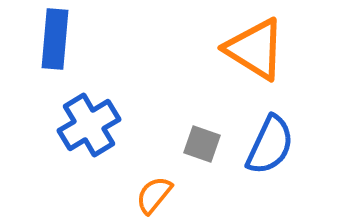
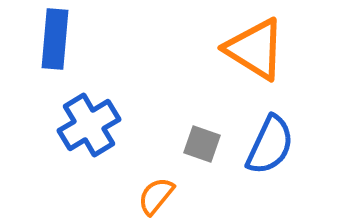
orange semicircle: moved 2 px right, 1 px down
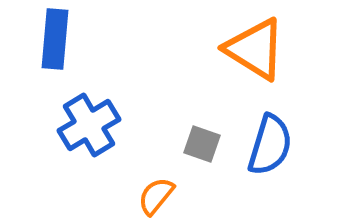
blue semicircle: rotated 8 degrees counterclockwise
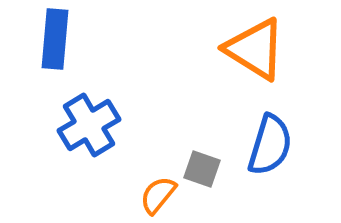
gray square: moved 25 px down
orange semicircle: moved 2 px right, 1 px up
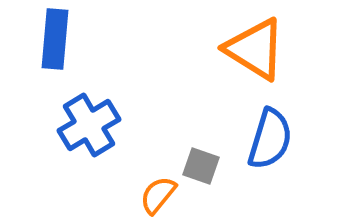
blue semicircle: moved 6 px up
gray square: moved 1 px left, 3 px up
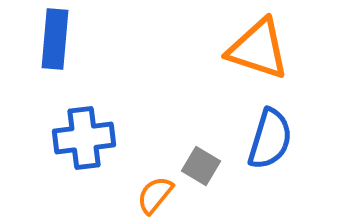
orange triangle: moved 3 px right; rotated 14 degrees counterclockwise
blue cross: moved 5 px left, 13 px down; rotated 24 degrees clockwise
gray square: rotated 12 degrees clockwise
orange semicircle: moved 3 px left
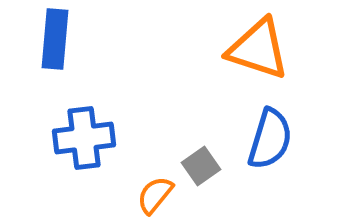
gray square: rotated 24 degrees clockwise
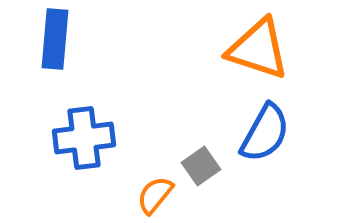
blue semicircle: moved 5 px left, 6 px up; rotated 12 degrees clockwise
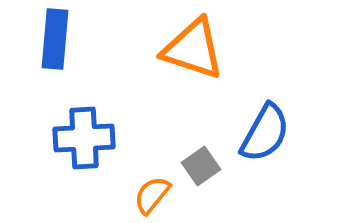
orange triangle: moved 65 px left
blue cross: rotated 4 degrees clockwise
orange semicircle: moved 3 px left
